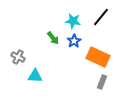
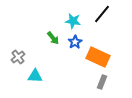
black line: moved 1 px right, 3 px up
blue star: moved 1 px right, 1 px down
gray cross: rotated 24 degrees clockwise
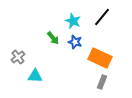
black line: moved 3 px down
cyan star: rotated 14 degrees clockwise
blue star: rotated 24 degrees counterclockwise
orange rectangle: moved 2 px right, 1 px down
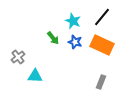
orange rectangle: moved 2 px right, 13 px up
gray rectangle: moved 1 px left
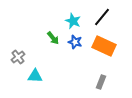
orange rectangle: moved 2 px right, 1 px down
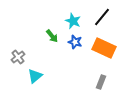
green arrow: moved 1 px left, 2 px up
orange rectangle: moved 2 px down
cyan triangle: rotated 42 degrees counterclockwise
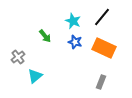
green arrow: moved 7 px left
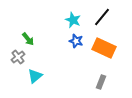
cyan star: moved 1 px up
green arrow: moved 17 px left, 3 px down
blue star: moved 1 px right, 1 px up
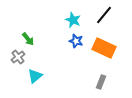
black line: moved 2 px right, 2 px up
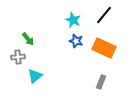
gray cross: rotated 32 degrees clockwise
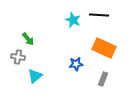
black line: moved 5 px left; rotated 54 degrees clockwise
blue star: moved 23 px down; rotated 24 degrees counterclockwise
gray cross: rotated 16 degrees clockwise
gray rectangle: moved 2 px right, 3 px up
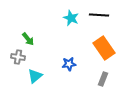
cyan star: moved 2 px left, 2 px up
orange rectangle: rotated 30 degrees clockwise
blue star: moved 7 px left
